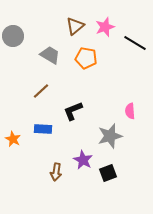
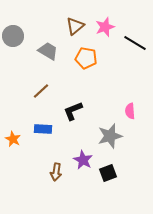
gray trapezoid: moved 2 px left, 4 px up
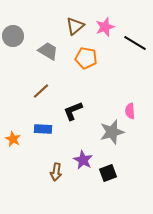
gray star: moved 2 px right, 4 px up
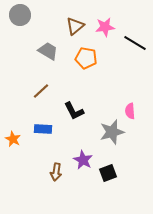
pink star: rotated 12 degrees clockwise
gray circle: moved 7 px right, 21 px up
black L-shape: moved 1 px right; rotated 95 degrees counterclockwise
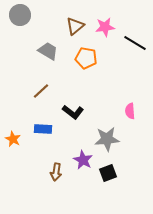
black L-shape: moved 1 px left, 1 px down; rotated 25 degrees counterclockwise
gray star: moved 5 px left, 7 px down; rotated 10 degrees clockwise
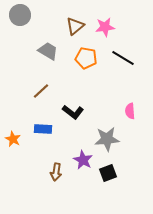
black line: moved 12 px left, 15 px down
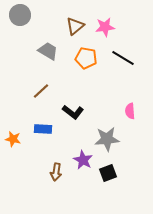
orange star: rotated 14 degrees counterclockwise
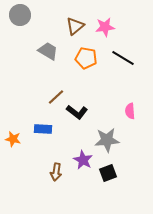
brown line: moved 15 px right, 6 px down
black L-shape: moved 4 px right
gray star: moved 1 px down
